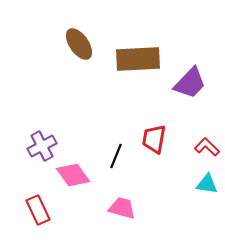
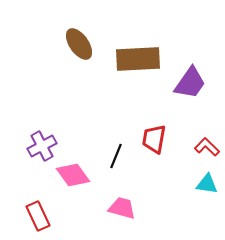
purple trapezoid: rotated 9 degrees counterclockwise
red rectangle: moved 6 px down
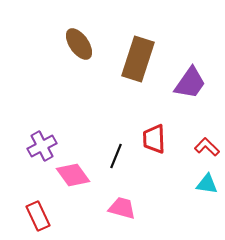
brown rectangle: rotated 69 degrees counterclockwise
red trapezoid: rotated 12 degrees counterclockwise
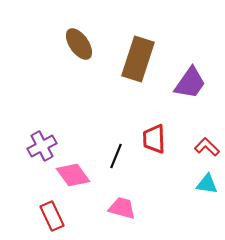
red rectangle: moved 14 px right
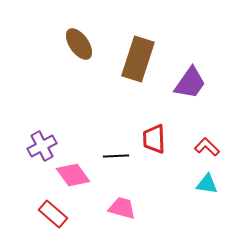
black line: rotated 65 degrees clockwise
red rectangle: moved 1 px right, 2 px up; rotated 24 degrees counterclockwise
